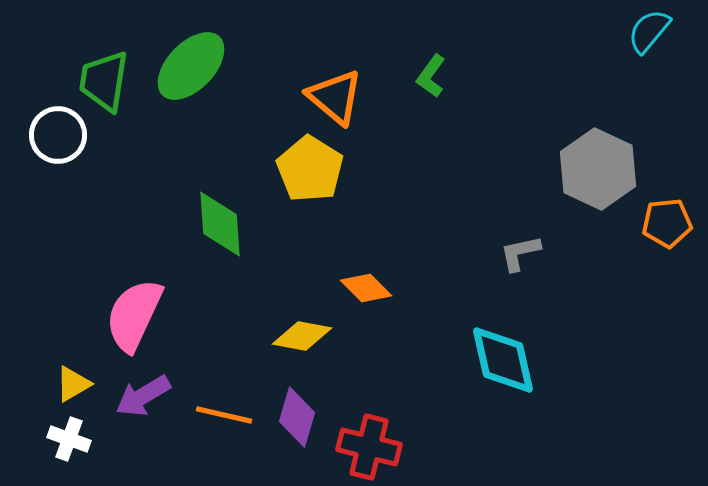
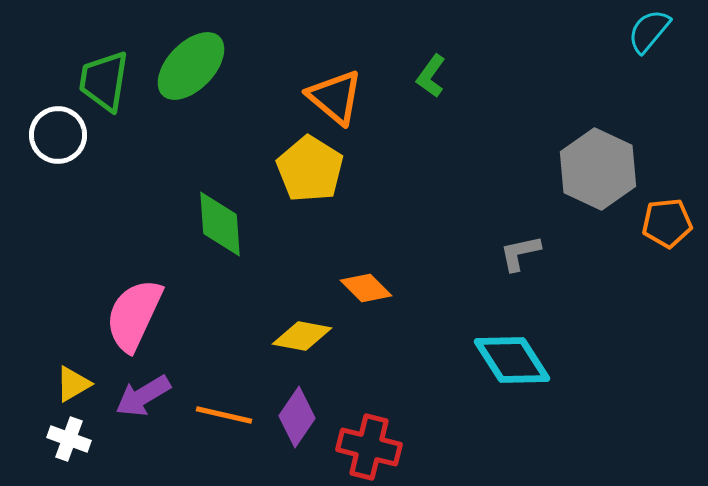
cyan diamond: moved 9 px right; rotated 20 degrees counterclockwise
purple diamond: rotated 18 degrees clockwise
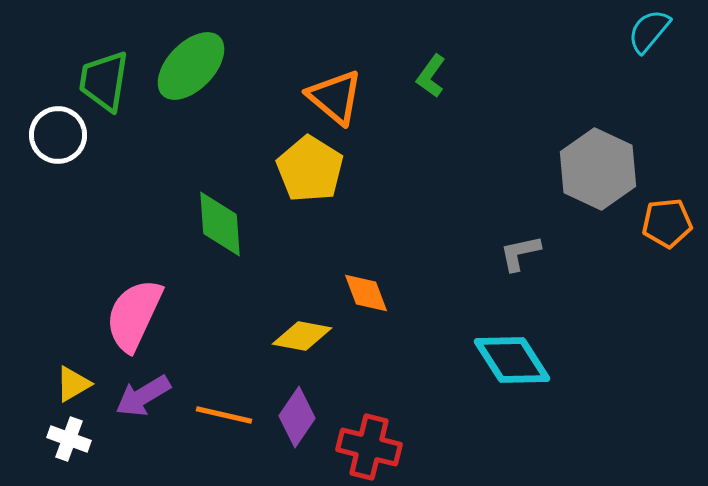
orange diamond: moved 5 px down; rotated 24 degrees clockwise
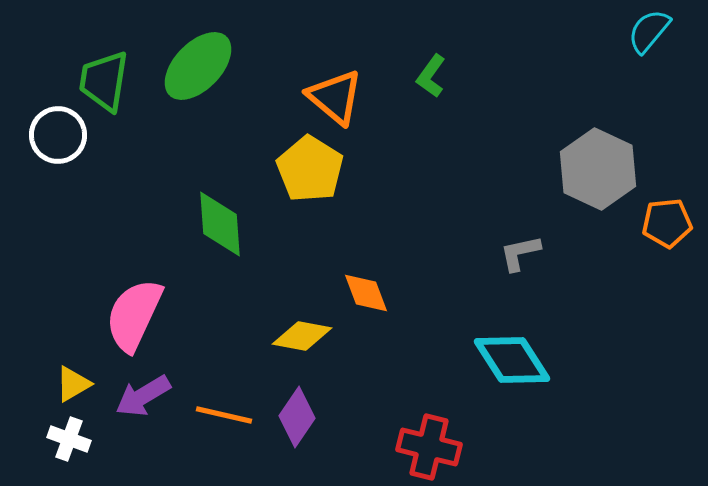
green ellipse: moved 7 px right
red cross: moved 60 px right
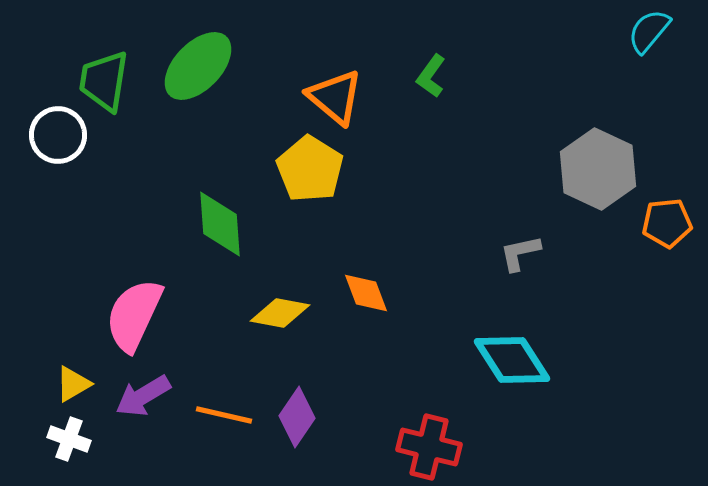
yellow diamond: moved 22 px left, 23 px up
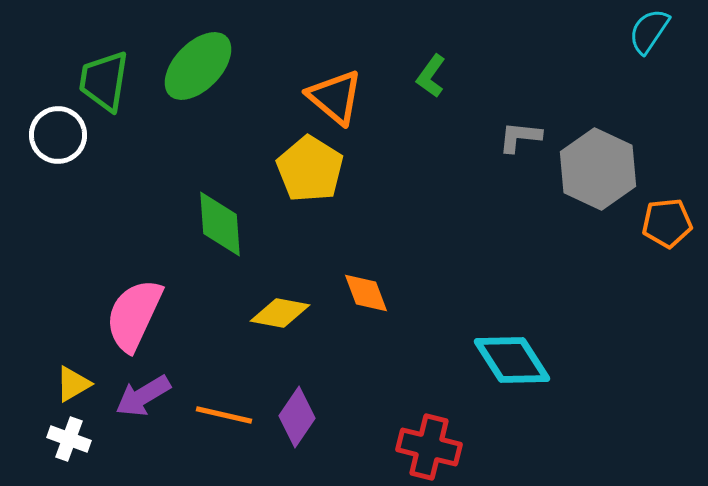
cyan semicircle: rotated 6 degrees counterclockwise
gray L-shape: moved 116 px up; rotated 18 degrees clockwise
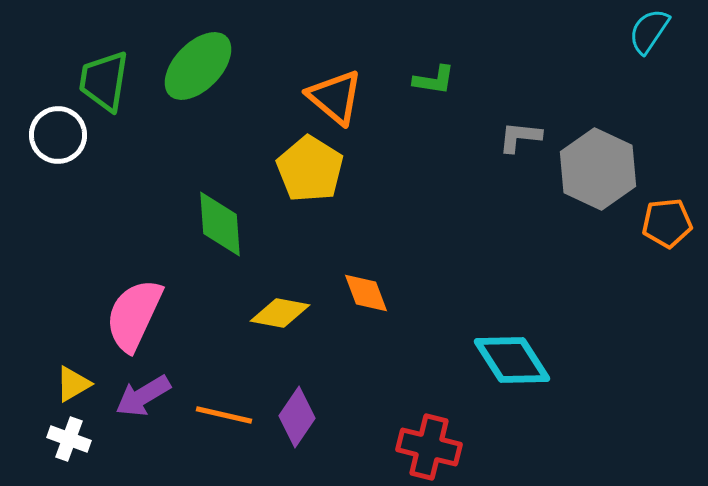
green L-shape: moved 3 px right, 4 px down; rotated 117 degrees counterclockwise
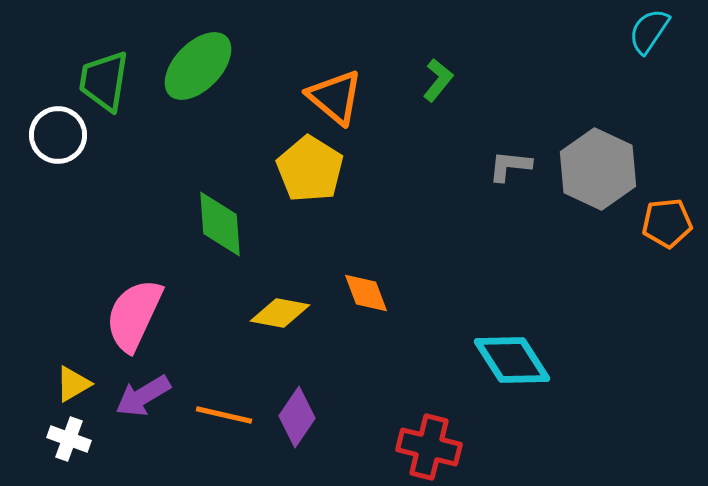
green L-shape: moved 4 px right; rotated 60 degrees counterclockwise
gray L-shape: moved 10 px left, 29 px down
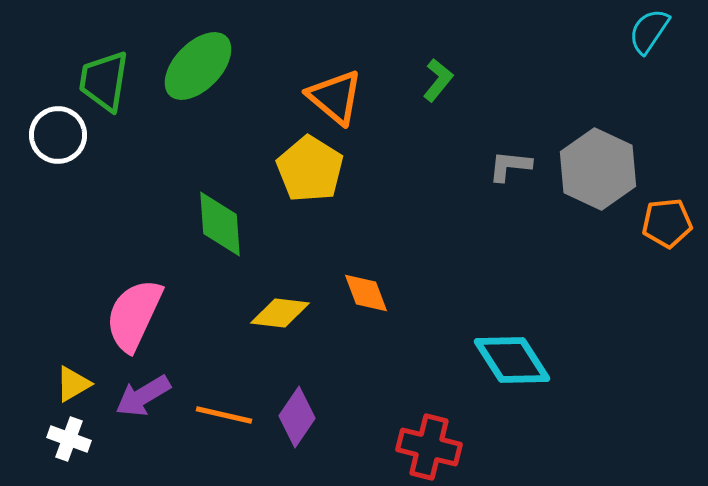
yellow diamond: rotated 4 degrees counterclockwise
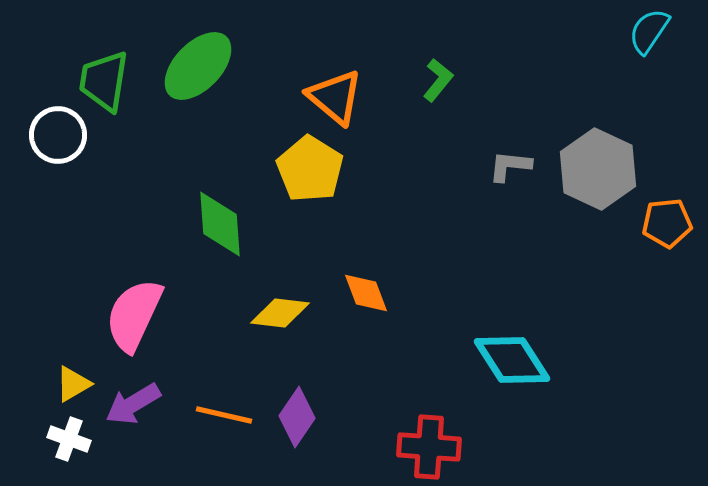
purple arrow: moved 10 px left, 8 px down
red cross: rotated 10 degrees counterclockwise
